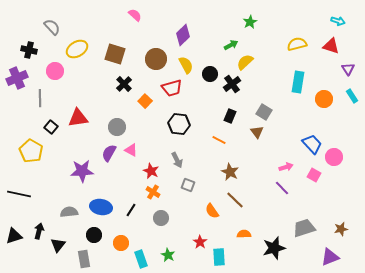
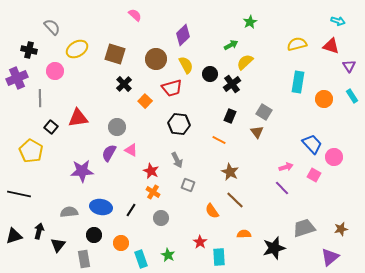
purple triangle at (348, 69): moved 1 px right, 3 px up
purple triangle at (330, 257): rotated 18 degrees counterclockwise
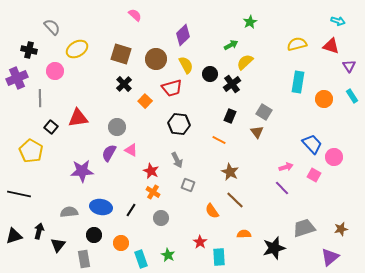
brown square at (115, 54): moved 6 px right
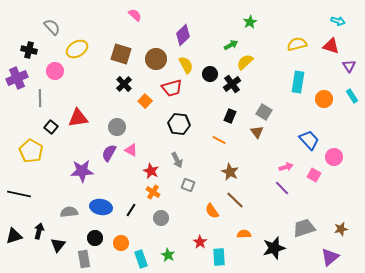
blue trapezoid at (312, 144): moved 3 px left, 4 px up
black circle at (94, 235): moved 1 px right, 3 px down
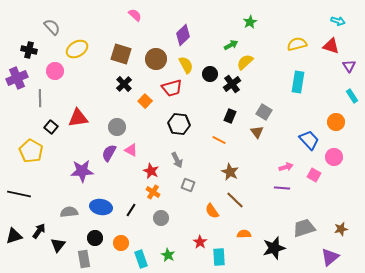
orange circle at (324, 99): moved 12 px right, 23 px down
purple line at (282, 188): rotated 42 degrees counterclockwise
black arrow at (39, 231): rotated 21 degrees clockwise
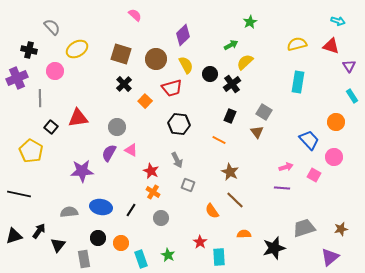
black circle at (95, 238): moved 3 px right
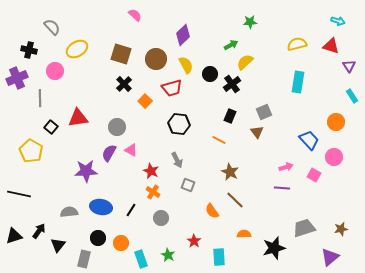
green star at (250, 22): rotated 24 degrees clockwise
gray square at (264, 112): rotated 35 degrees clockwise
purple star at (82, 171): moved 4 px right
red star at (200, 242): moved 6 px left, 1 px up
gray rectangle at (84, 259): rotated 24 degrees clockwise
